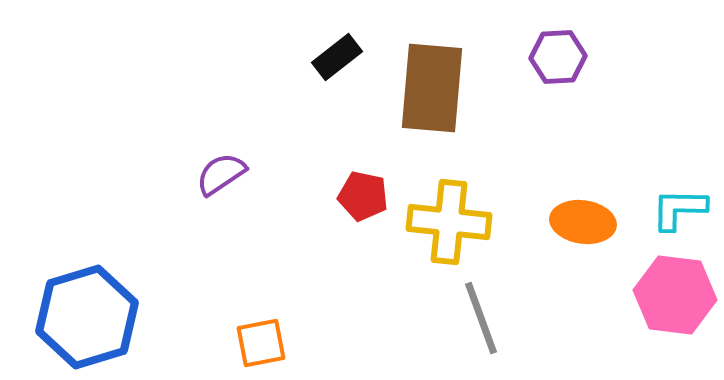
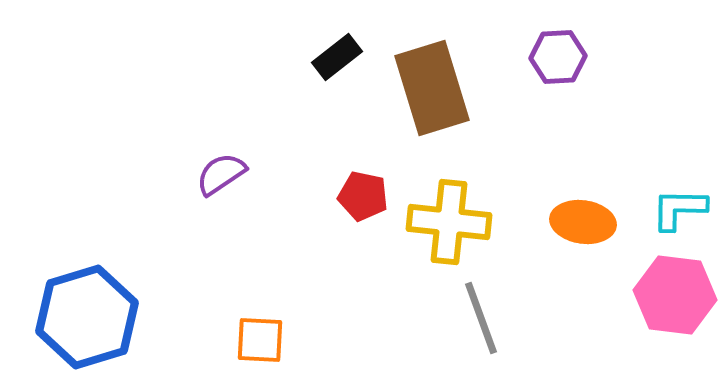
brown rectangle: rotated 22 degrees counterclockwise
orange square: moved 1 px left, 3 px up; rotated 14 degrees clockwise
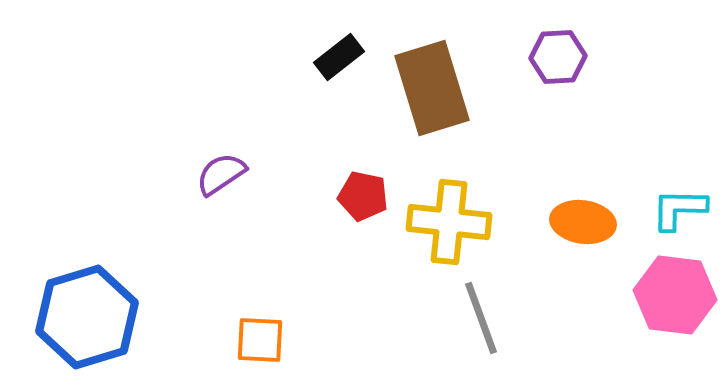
black rectangle: moved 2 px right
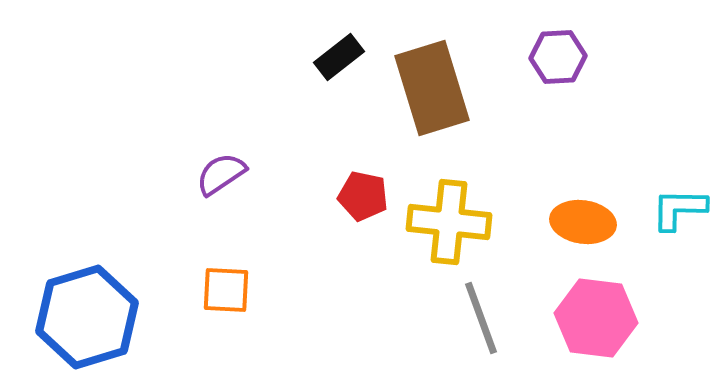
pink hexagon: moved 79 px left, 23 px down
orange square: moved 34 px left, 50 px up
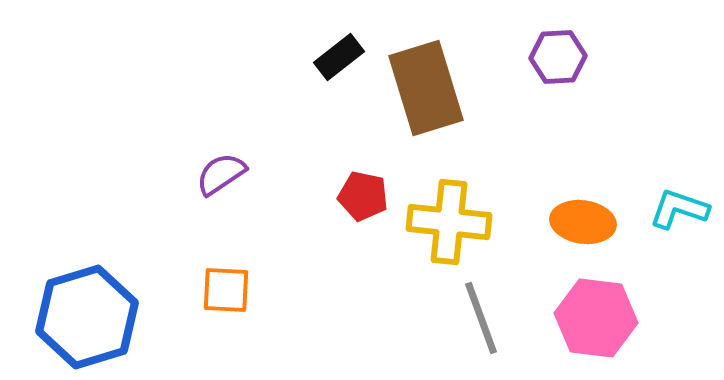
brown rectangle: moved 6 px left
cyan L-shape: rotated 18 degrees clockwise
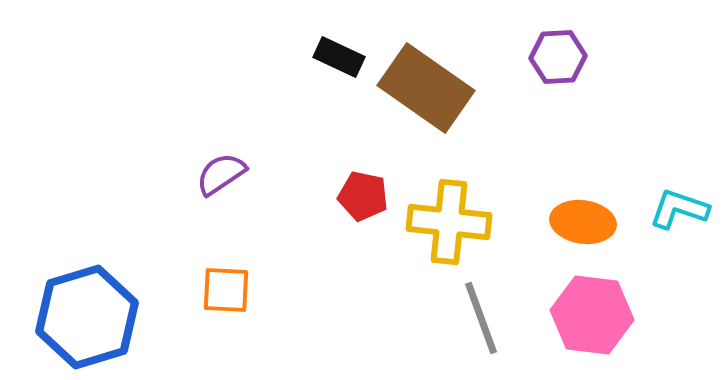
black rectangle: rotated 63 degrees clockwise
brown rectangle: rotated 38 degrees counterclockwise
pink hexagon: moved 4 px left, 3 px up
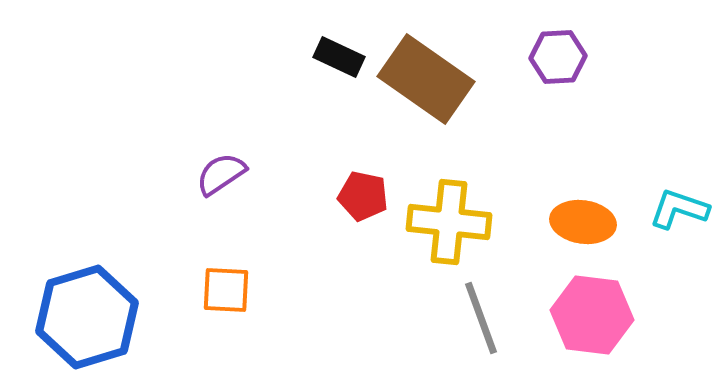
brown rectangle: moved 9 px up
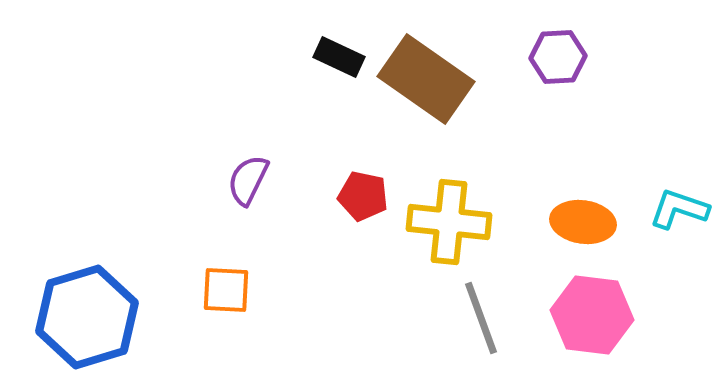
purple semicircle: moved 27 px right, 6 px down; rotated 30 degrees counterclockwise
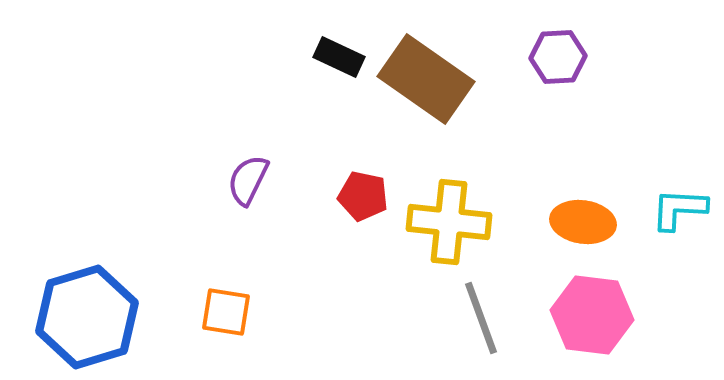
cyan L-shape: rotated 16 degrees counterclockwise
orange square: moved 22 px down; rotated 6 degrees clockwise
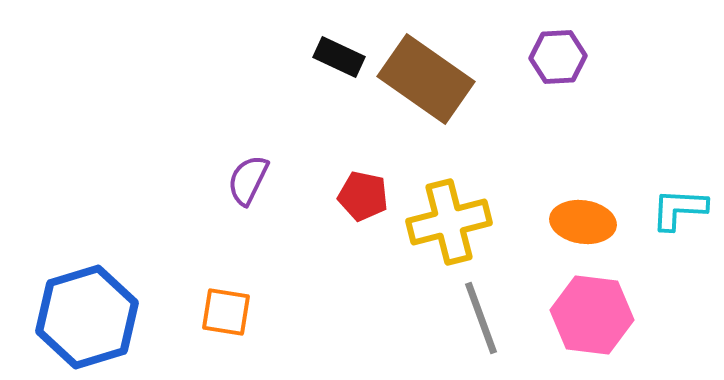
yellow cross: rotated 20 degrees counterclockwise
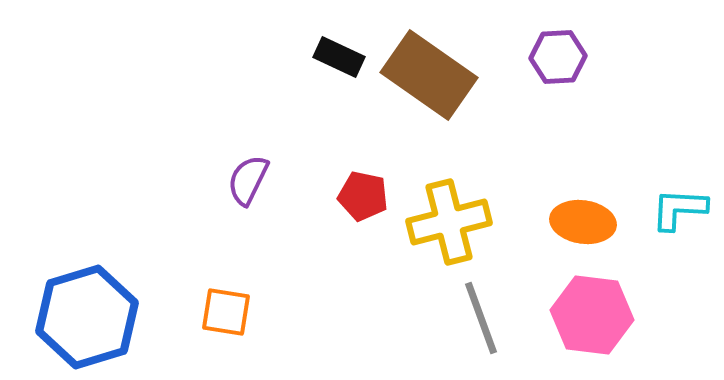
brown rectangle: moved 3 px right, 4 px up
